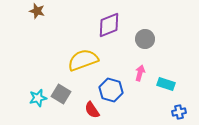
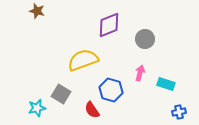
cyan star: moved 1 px left, 10 px down
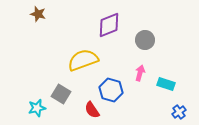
brown star: moved 1 px right, 3 px down
gray circle: moved 1 px down
blue cross: rotated 24 degrees counterclockwise
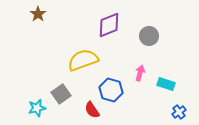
brown star: rotated 21 degrees clockwise
gray circle: moved 4 px right, 4 px up
gray square: rotated 24 degrees clockwise
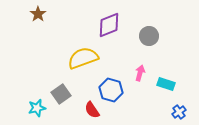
yellow semicircle: moved 2 px up
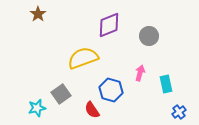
cyan rectangle: rotated 60 degrees clockwise
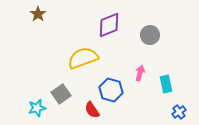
gray circle: moved 1 px right, 1 px up
